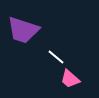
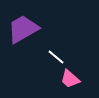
purple trapezoid: moved 1 px up; rotated 132 degrees clockwise
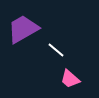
white line: moved 7 px up
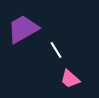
white line: rotated 18 degrees clockwise
